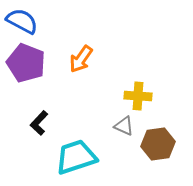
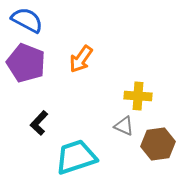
blue semicircle: moved 5 px right, 1 px up
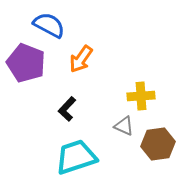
blue semicircle: moved 22 px right, 5 px down
yellow cross: moved 3 px right; rotated 8 degrees counterclockwise
black L-shape: moved 28 px right, 14 px up
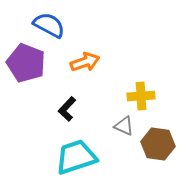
orange arrow: moved 4 px right, 3 px down; rotated 144 degrees counterclockwise
brown hexagon: rotated 16 degrees clockwise
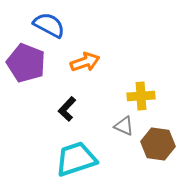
cyan trapezoid: moved 2 px down
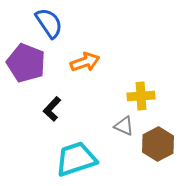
blue semicircle: moved 2 px up; rotated 28 degrees clockwise
black L-shape: moved 15 px left
brown hexagon: rotated 24 degrees clockwise
